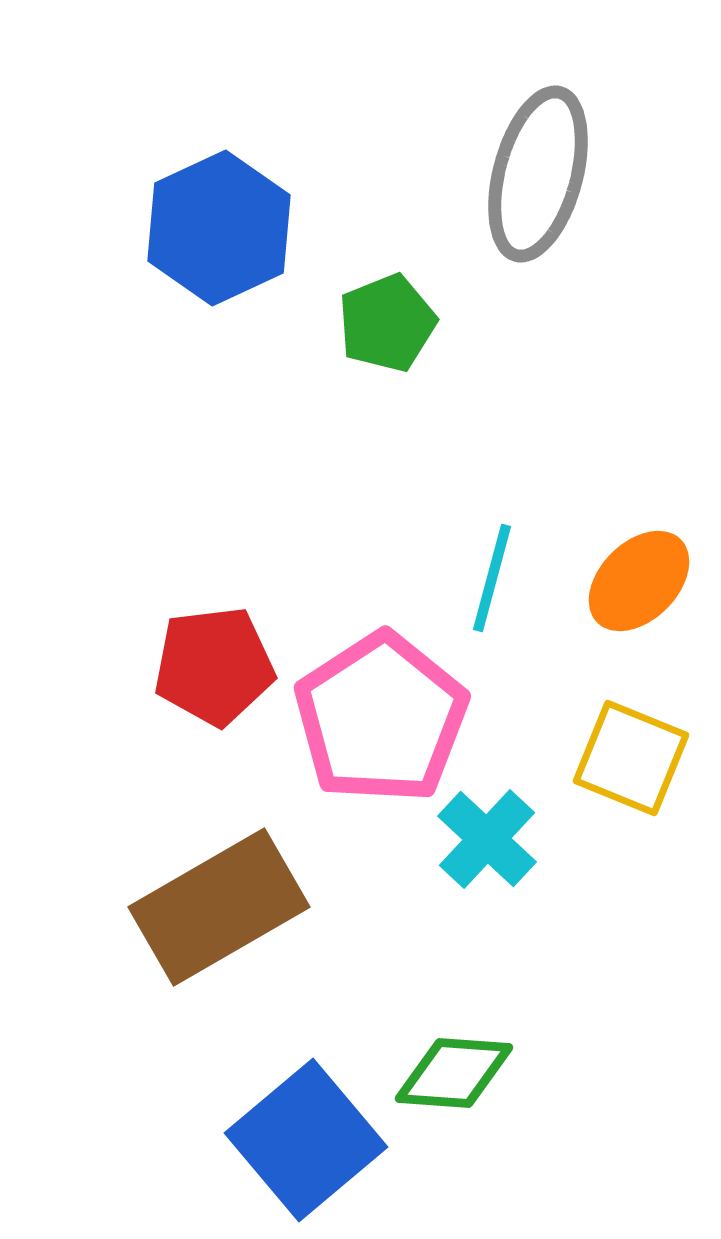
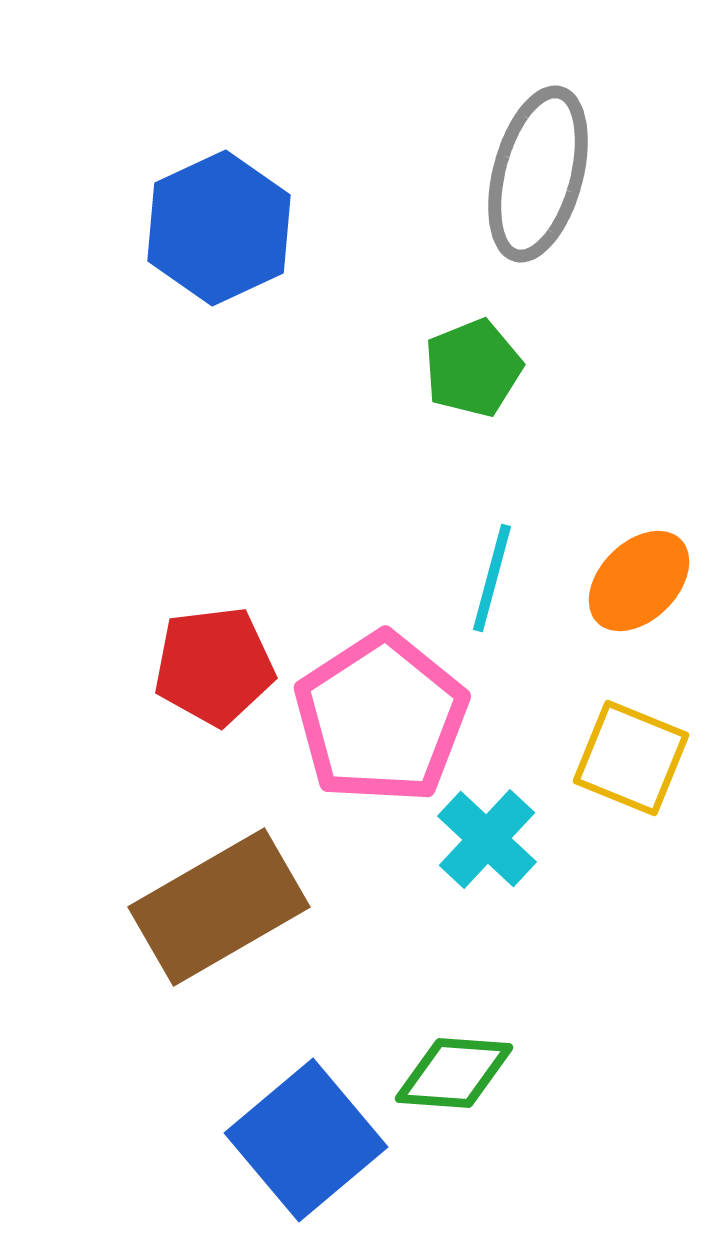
green pentagon: moved 86 px right, 45 px down
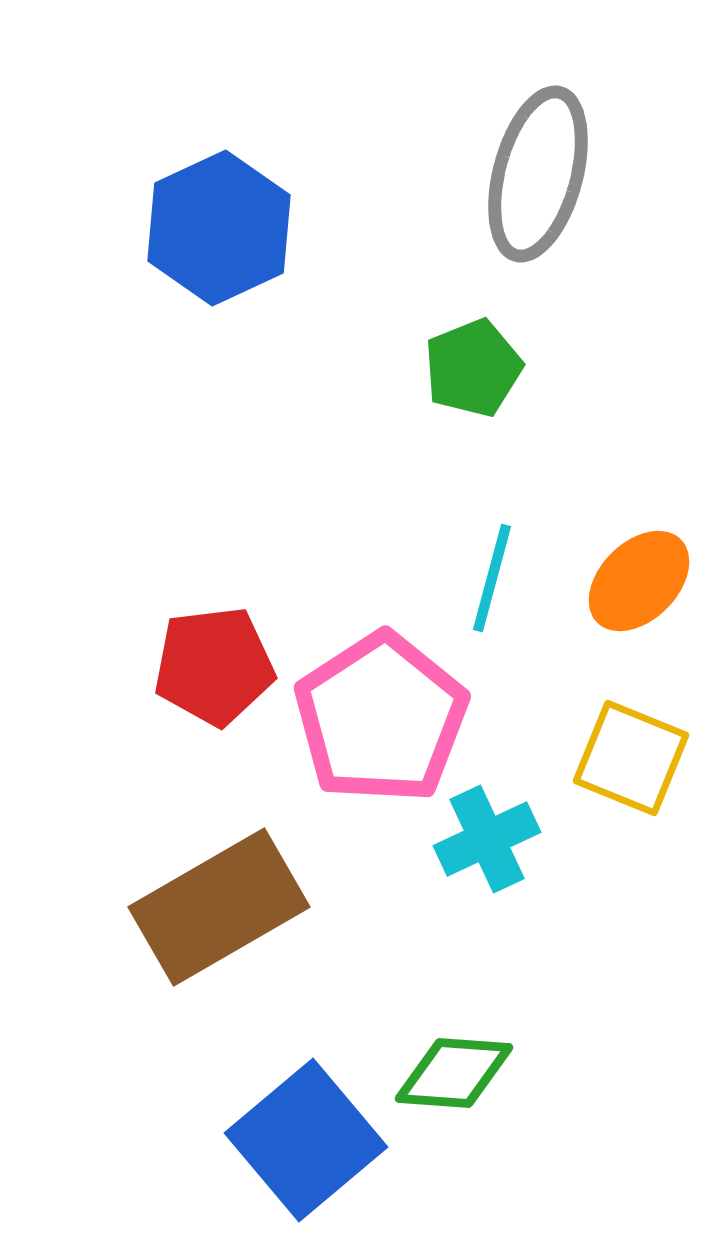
cyan cross: rotated 22 degrees clockwise
